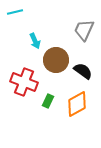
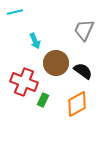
brown circle: moved 3 px down
green rectangle: moved 5 px left, 1 px up
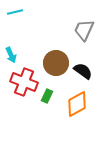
cyan arrow: moved 24 px left, 14 px down
green rectangle: moved 4 px right, 4 px up
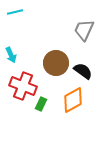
red cross: moved 1 px left, 4 px down
green rectangle: moved 6 px left, 8 px down
orange diamond: moved 4 px left, 4 px up
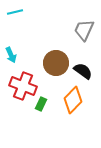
orange diamond: rotated 16 degrees counterclockwise
